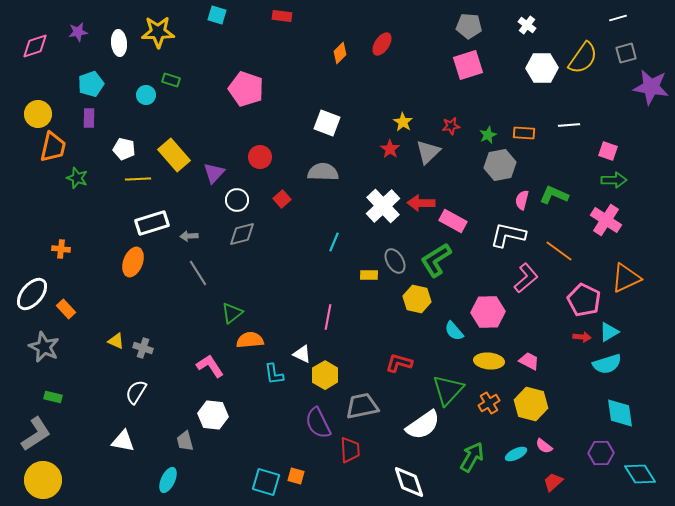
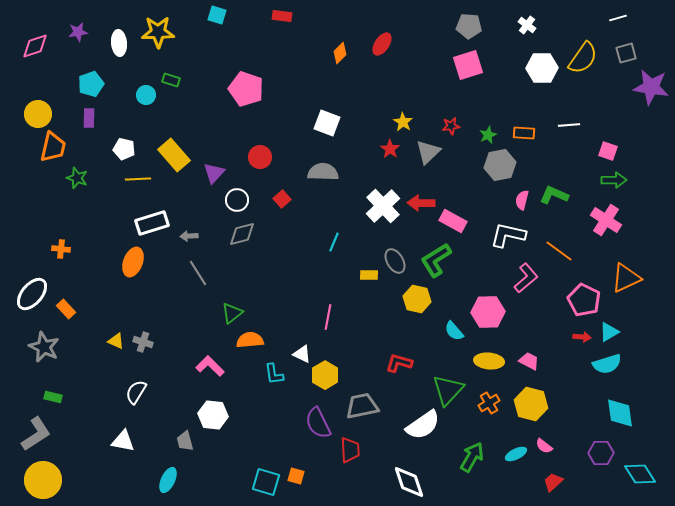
gray cross at (143, 348): moved 6 px up
pink L-shape at (210, 366): rotated 12 degrees counterclockwise
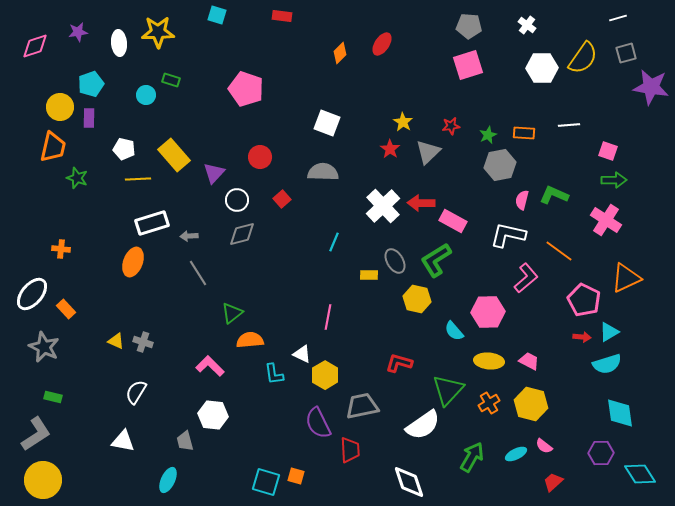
yellow circle at (38, 114): moved 22 px right, 7 px up
